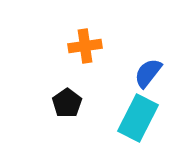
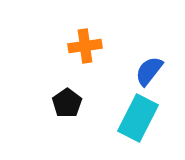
blue semicircle: moved 1 px right, 2 px up
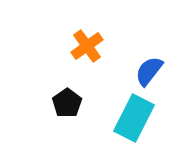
orange cross: moved 2 px right; rotated 28 degrees counterclockwise
cyan rectangle: moved 4 px left
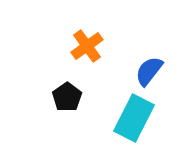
black pentagon: moved 6 px up
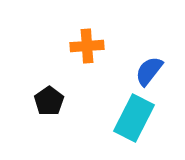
orange cross: rotated 32 degrees clockwise
black pentagon: moved 18 px left, 4 px down
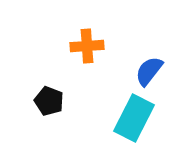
black pentagon: rotated 16 degrees counterclockwise
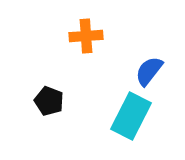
orange cross: moved 1 px left, 10 px up
cyan rectangle: moved 3 px left, 2 px up
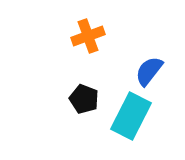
orange cross: moved 2 px right; rotated 16 degrees counterclockwise
black pentagon: moved 35 px right, 2 px up
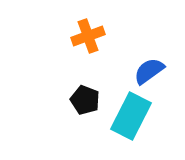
blue semicircle: rotated 16 degrees clockwise
black pentagon: moved 1 px right, 1 px down
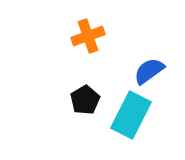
black pentagon: rotated 20 degrees clockwise
cyan rectangle: moved 1 px up
